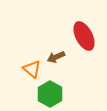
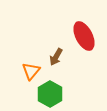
brown arrow: rotated 36 degrees counterclockwise
orange triangle: moved 1 px left, 2 px down; rotated 30 degrees clockwise
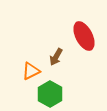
orange triangle: rotated 24 degrees clockwise
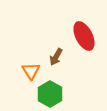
orange triangle: rotated 36 degrees counterclockwise
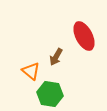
orange triangle: rotated 18 degrees counterclockwise
green hexagon: rotated 20 degrees counterclockwise
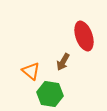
red ellipse: rotated 8 degrees clockwise
brown arrow: moved 7 px right, 5 px down
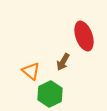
green hexagon: rotated 25 degrees clockwise
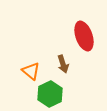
brown arrow: moved 2 px down; rotated 48 degrees counterclockwise
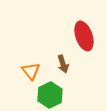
orange triangle: rotated 12 degrees clockwise
green hexagon: moved 1 px down
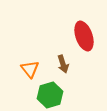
orange triangle: moved 1 px left, 2 px up
green hexagon: rotated 10 degrees clockwise
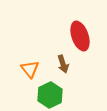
red ellipse: moved 4 px left
green hexagon: rotated 10 degrees counterclockwise
